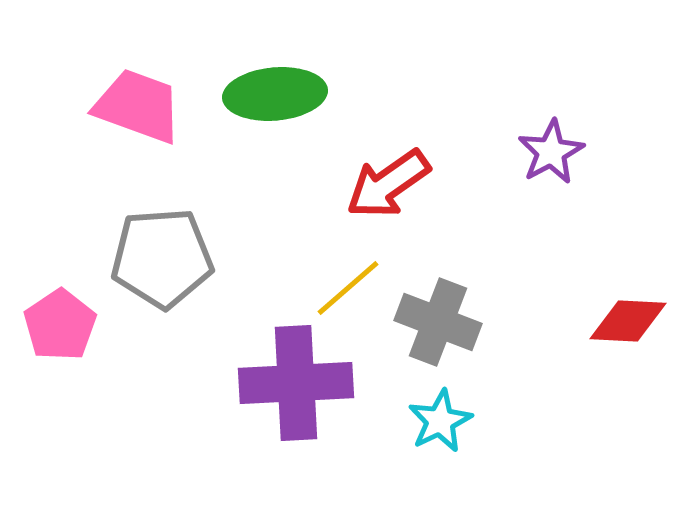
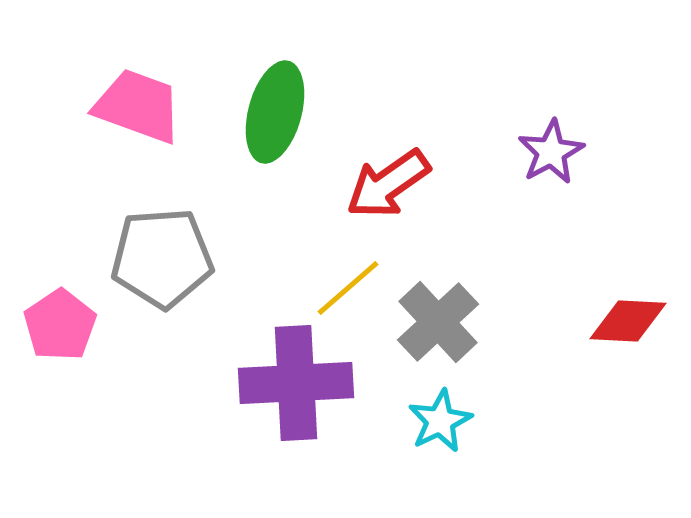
green ellipse: moved 18 px down; rotated 70 degrees counterclockwise
gray cross: rotated 26 degrees clockwise
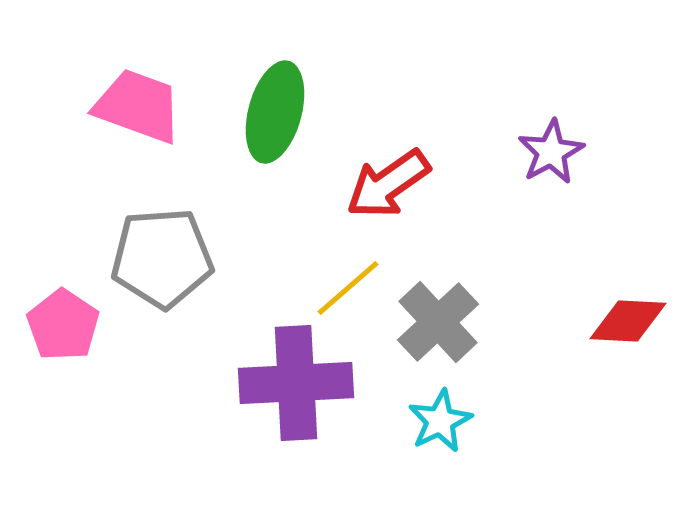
pink pentagon: moved 3 px right; rotated 4 degrees counterclockwise
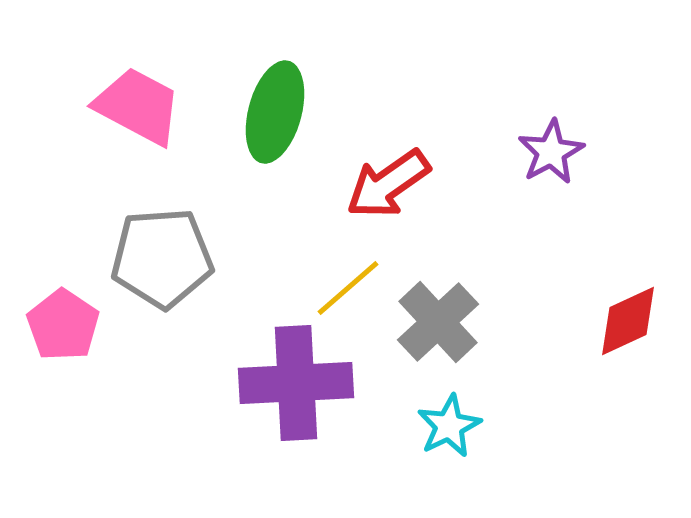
pink trapezoid: rotated 8 degrees clockwise
red diamond: rotated 28 degrees counterclockwise
cyan star: moved 9 px right, 5 px down
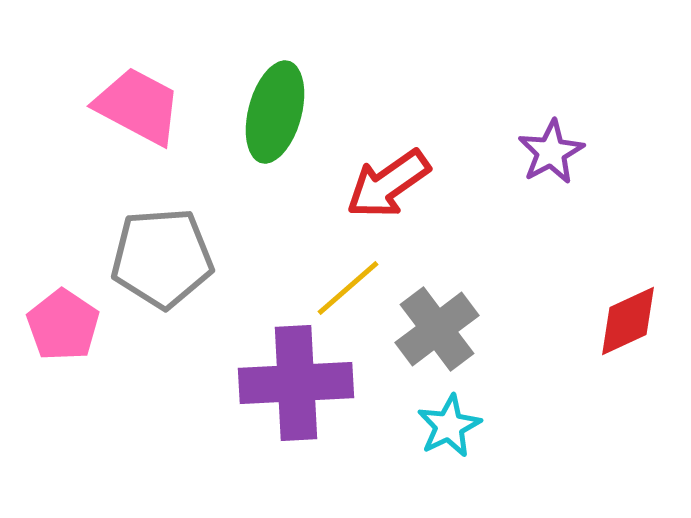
gray cross: moved 1 px left, 7 px down; rotated 6 degrees clockwise
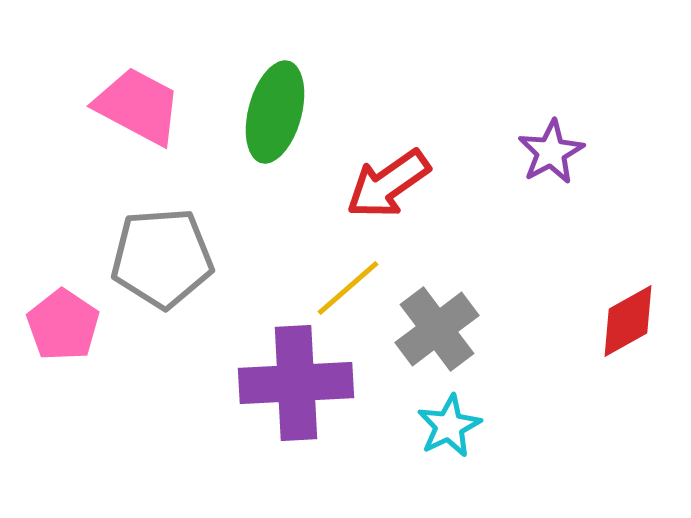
red diamond: rotated 4 degrees counterclockwise
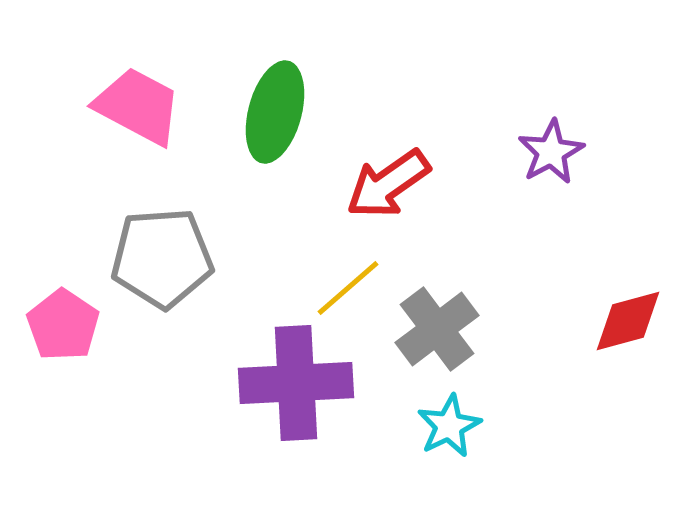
red diamond: rotated 14 degrees clockwise
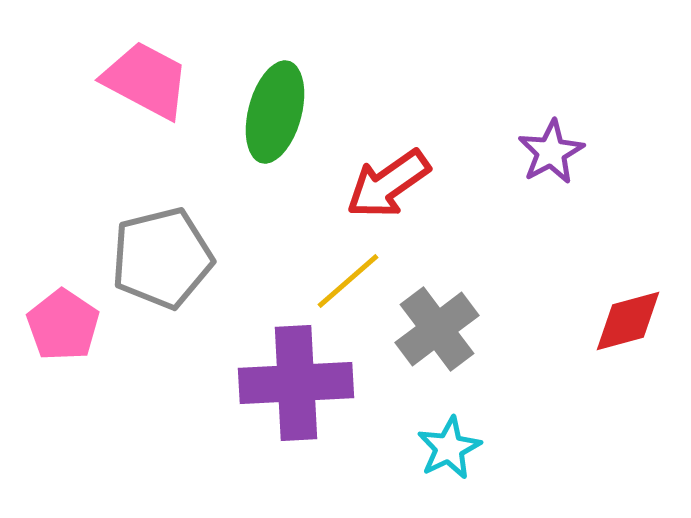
pink trapezoid: moved 8 px right, 26 px up
gray pentagon: rotated 10 degrees counterclockwise
yellow line: moved 7 px up
cyan star: moved 22 px down
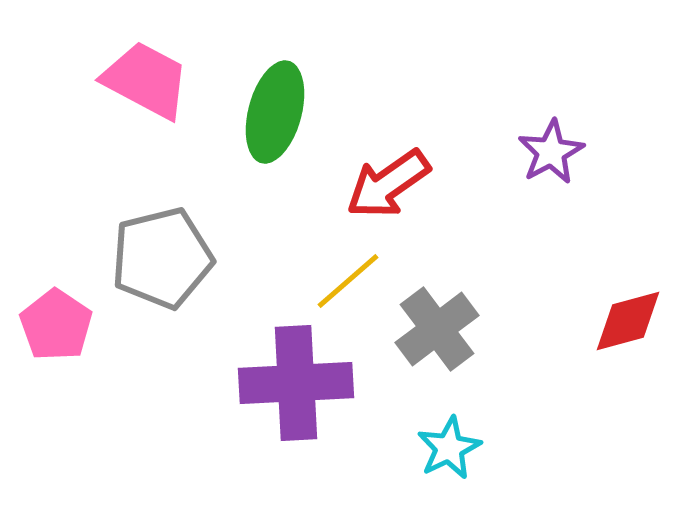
pink pentagon: moved 7 px left
